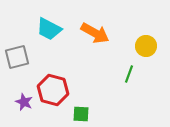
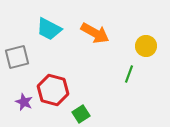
green square: rotated 36 degrees counterclockwise
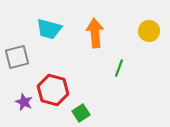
cyan trapezoid: rotated 12 degrees counterclockwise
orange arrow: rotated 124 degrees counterclockwise
yellow circle: moved 3 px right, 15 px up
green line: moved 10 px left, 6 px up
green square: moved 1 px up
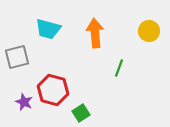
cyan trapezoid: moved 1 px left
